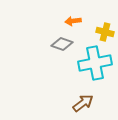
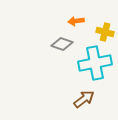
orange arrow: moved 3 px right
brown arrow: moved 1 px right, 4 px up
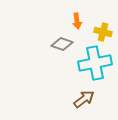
orange arrow: moved 1 px right; rotated 91 degrees counterclockwise
yellow cross: moved 2 px left
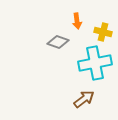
gray diamond: moved 4 px left, 2 px up
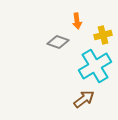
yellow cross: moved 3 px down; rotated 30 degrees counterclockwise
cyan cross: moved 3 px down; rotated 20 degrees counterclockwise
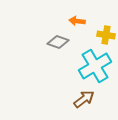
orange arrow: rotated 105 degrees clockwise
yellow cross: moved 3 px right; rotated 24 degrees clockwise
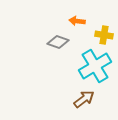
yellow cross: moved 2 px left
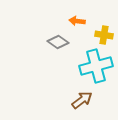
gray diamond: rotated 15 degrees clockwise
cyan cross: moved 1 px right; rotated 16 degrees clockwise
brown arrow: moved 2 px left, 1 px down
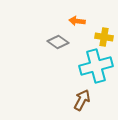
yellow cross: moved 2 px down
brown arrow: rotated 25 degrees counterclockwise
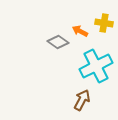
orange arrow: moved 3 px right, 10 px down; rotated 21 degrees clockwise
yellow cross: moved 14 px up
cyan cross: rotated 12 degrees counterclockwise
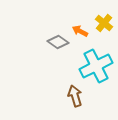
yellow cross: rotated 30 degrees clockwise
brown arrow: moved 7 px left, 4 px up; rotated 45 degrees counterclockwise
